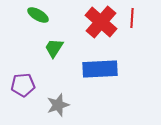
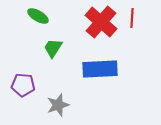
green ellipse: moved 1 px down
green trapezoid: moved 1 px left
purple pentagon: rotated 10 degrees clockwise
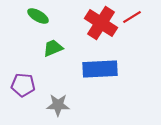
red line: moved 1 px up; rotated 54 degrees clockwise
red cross: moved 1 px down; rotated 8 degrees counterclockwise
green trapezoid: rotated 35 degrees clockwise
gray star: rotated 20 degrees clockwise
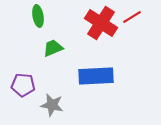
green ellipse: rotated 50 degrees clockwise
blue rectangle: moved 4 px left, 7 px down
gray star: moved 6 px left; rotated 10 degrees clockwise
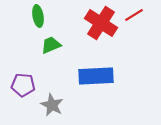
red line: moved 2 px right, 2 px up
green trapezoid: moved 2 px left, 3 px up
gray star: rotated 15 degrees clockwise
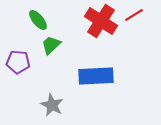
green ellipse: moved 4 px down; rotated 30 degrees counterclockwise
red cross: moved 2 px up
green trapezoid: rotated 20 degrees counterclockwise
purple pentagon: moved 5 px left, 23 px up
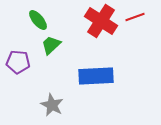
red line: moved 1 px right, 2 px down; rotated 12 degrees clockwise
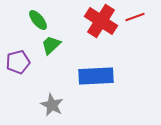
purple pentagon: rotated 20 degrees counterclockwise
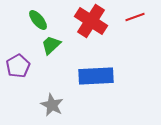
red cross: moved 10 px left
purple pentagon: moved 4 px down; rotated 15 degrees counterclockwise
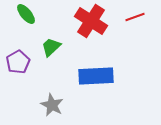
green ellipse: moved 12 px left, 6 px up
green trapezoid: moved 2 px down
purple pentagon: moved 4 px up
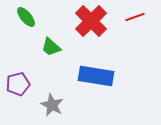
green ellipse: moved 3 px down
red cross: rotated 12 degrees clockwise
green trapezoid: rotated 95 degrees counterclockwise
purple pentagon: moved 22 px down; rotated 15 degrees clockwise
blue rectangle: rotated 12 degrees clockwise
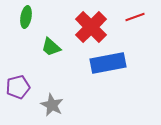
green ellipse: rotated 50 degrees clockwise
red cross: moved 6 px down
blue rectangle: moved 12 px right, 13 px up; rotated 20 degrees counterclockwise
purple pentagon: moved 3 px down
